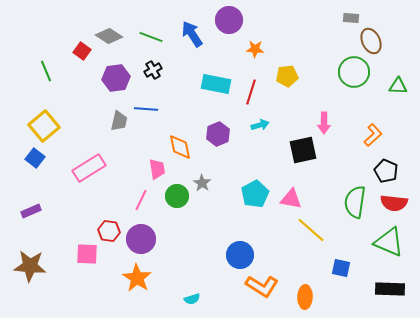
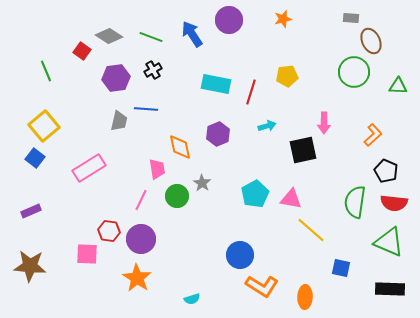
orange star at (255, 49): moved 28 px right, 30 px up; rotated 18 degrees counterclockwise
cyan arrow at (260, 125): moved 7 px right, 1 px down
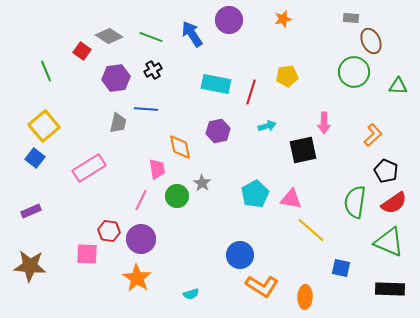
gray trapezoid at (119, 121): moved 1 px left, 2 px down
purple hexagon at (218, 134): moved 3 px up; rotated 10 degrees clockwise
red semicircle at (394, 203): rotated 40 degrees counterclockwise
cyan semicircle at (192, 299): moved 1 px left, 5 px up
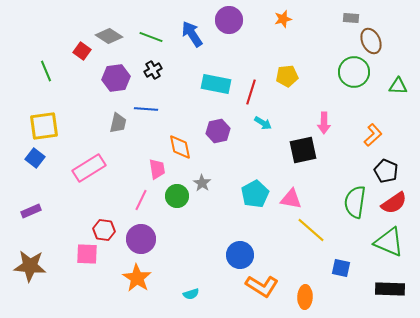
yellow square at (44, 126): rotated 32 degrees clockwise
cyan arrow at (267, 126): moved 4 px left, 3 px up; rotated 48 degrees clockwise
red hexagon at (109, 231): moved 5 px left, 1 px up
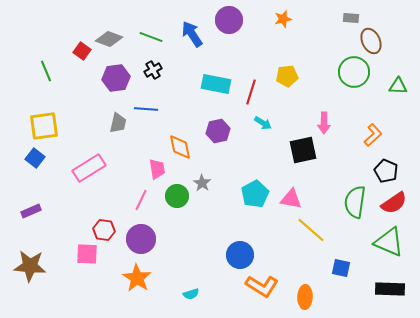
gray diamond at (109, 36): moved 3 px down; rotated 12 degrees counterclockwise
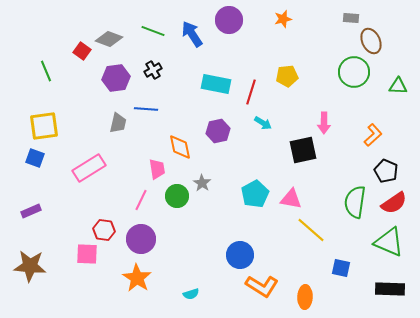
green line at (151, 37): moved 2 px right, 6 px up
blue square at (35, 158): rotated 18 degrees counterclockwise
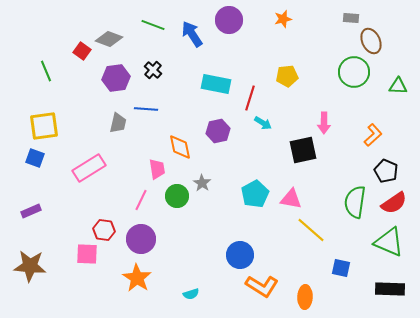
green line at (153, 31): moved 6 px up
black cross at (153, 70): rotated 18 degrees counterclockwise
red line at (251, 92): moved 1 px left, 6 px down
